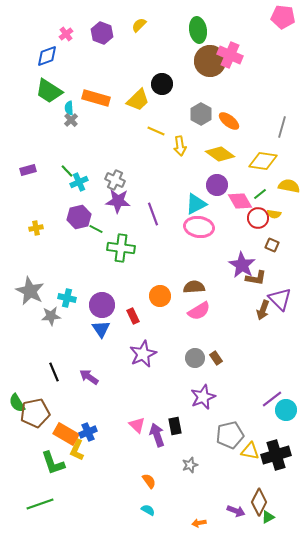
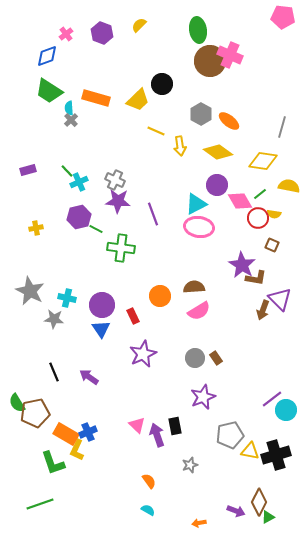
yellow diamond at (220, 154): moved 2 px left, 2 px up
gray star at (51, 316): moved 3 px right, 3 px down; rotated 12 degrees clockwise
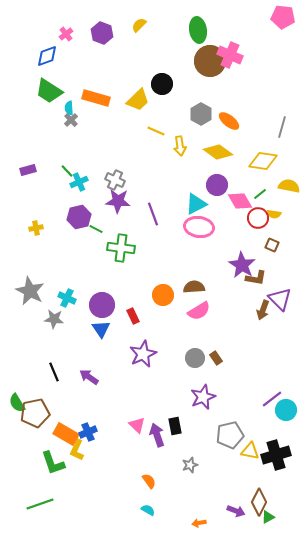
orange circle at (160, 296): moved 3 px right, 1 px up
cyan cross at (67, 298): rotated 12 degrees clockwise
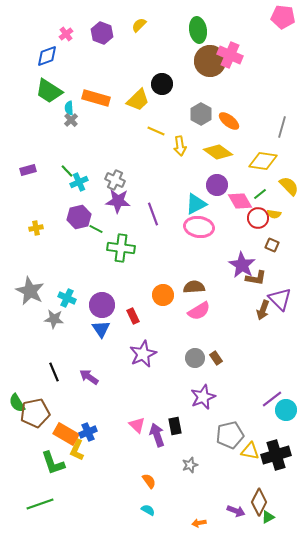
yellow semicircle at (289, 186): rotated 35 degrees clockwise
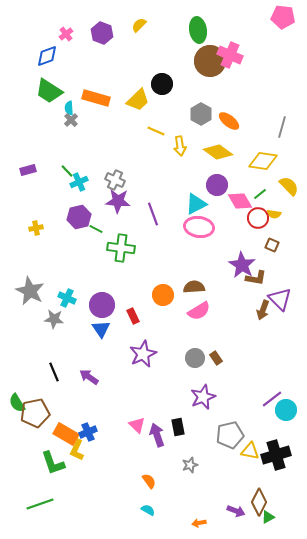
black rectangle at (175, 426): moved 3 px right, 1 px down
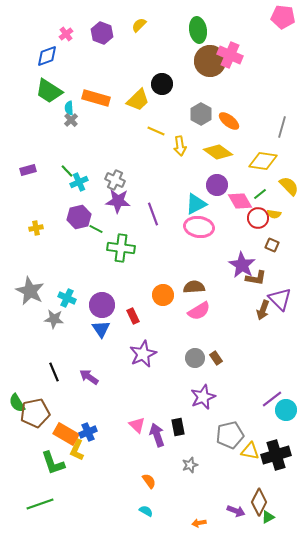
cyan semicircle at (148, 510): moved 2 px left, 1 px down
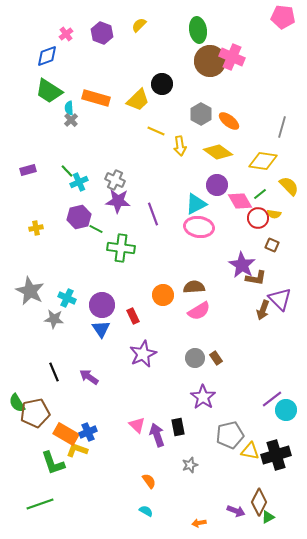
pink cross at (230, 55): moved 2 px right, 2 px down
purple star at (203, 397): rotated 15 degrees counterclockwise
yellow L-shape at (77, 450): rotated 85 degrees clockwise
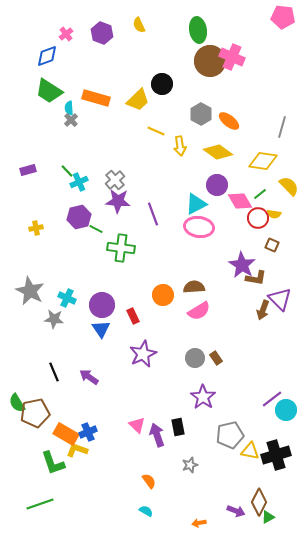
yellow semicircle at (139, 25): rotated 70 degrees counterclockwise
gray cross at (115, 180): rotated 24 degrees clockwise
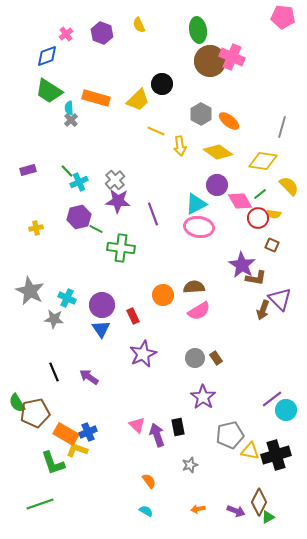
orange arrow at (199, 523): moved 1 px left, 14 px up
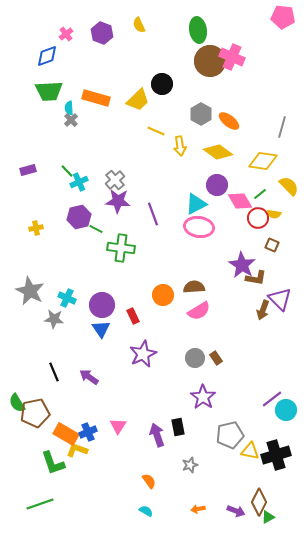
green trapezoid at (49, 91): rotated 36 degrees counterclockwise
pink triangle at (137, 425): moved 19 px left, 1 px down; rotated 18 degrees clockwise
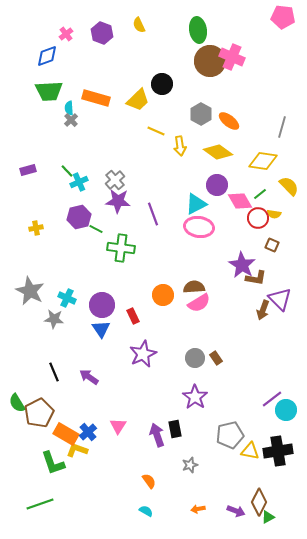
pink semicircle at (199, 311): moved 8 px up
purple star at (203, 397): moved 8 px left
brown pentagon at (35, 413): moved 4 px right; rotated 16 degrees counterclockwise
black rectangle at (178, 427): moved 3 px left, 2 px down
blue cross at (88, 432): rotated 18 degrees counterclockwise
black cross at (276, 455): moved 2 px right, 4 px up; rotated 8 degrees clockwise
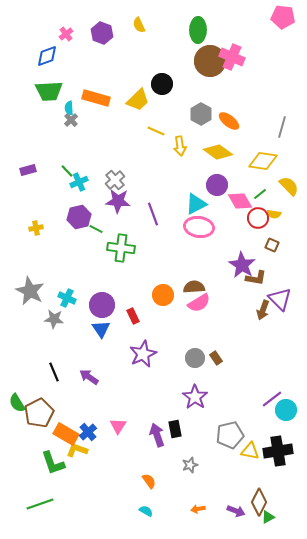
green ellipse at (198, 30): rotated 10 degrees clockwise
